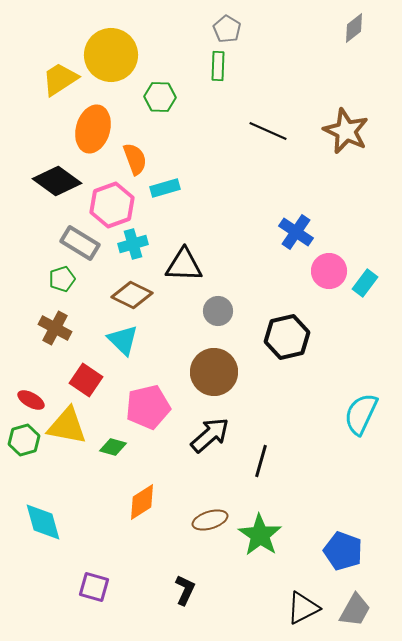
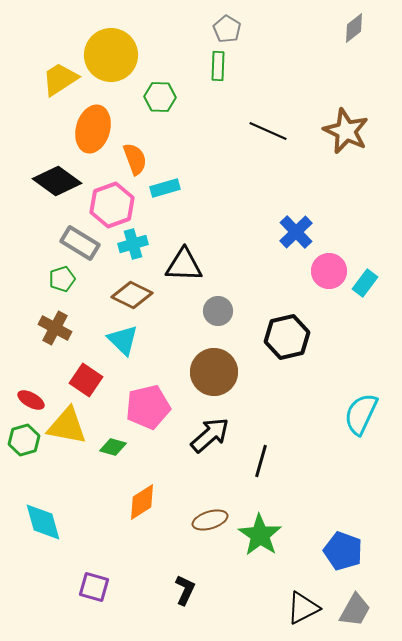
blue cross at (296, 232): rotated 12 degrees clockwise
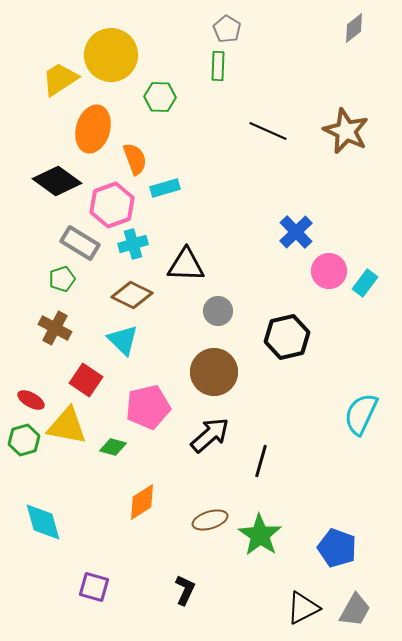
black triangle at (184, 265): moved 2 px right
blue pentagon at (343, 551): moved 6 px left, 3 px up
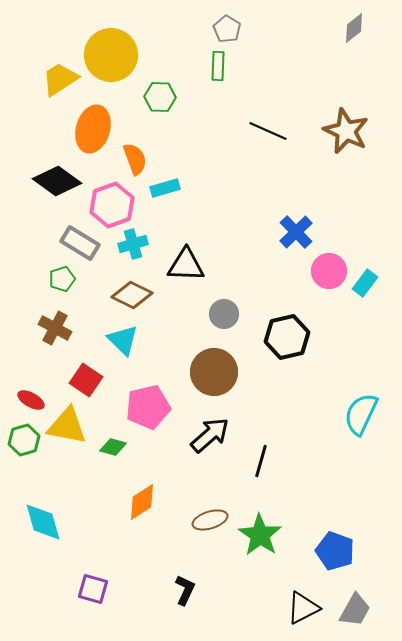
gray circle at (218, 311): moved 6 px right, 3 px down
blue pentagon at (337, 548): moved 2 px left, 3 px down
purple square at (94, 587): moved 1 px left, 2 px down
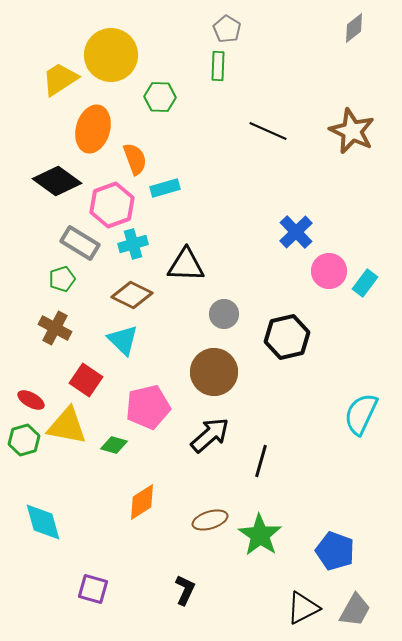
brown star at (346, 131): moved 6 px right
green diamond at (113, 447): moved 1 px right, 2 px up
